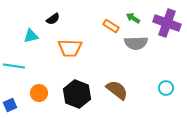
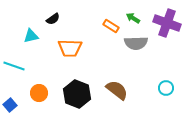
cyan line: rotated 10 degrees clockwise
blue square: rotated 16 degrees counterclockwise
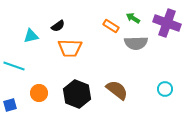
black semicircle: moved 5 px right, 7 px down
cyan circle: moved 1 px left, 1 px down
blue square: rotated 24 degrees clockwise
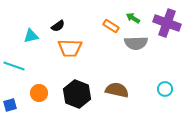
brown semicircle: rotated 25 degrees counterclockwise
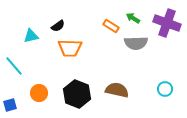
cyan line: rotated 30 degrees clockwise
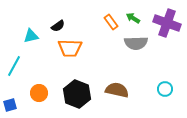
orange rectangle: moved 4 px up; rotated 21 degrees clockwise
cyan line: rotated 70 degrees clockwise
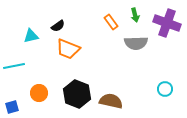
green arrow: moved 2 px right, 3 px up; rotated 136 degrees counterclockwise
orange trapezoid: moved 2 px left, 1 px down; rotated 20 degrees clockwise
cyan line: rotated 50 degrees clockwise
brown semicircle: moved 6 px left, 11 px down
blue square: moved 2 px right, 2 px down
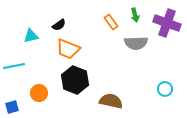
black semicircle: moved 1 px right, 1 px up
black hexagon: moved 2 px left, 14 px up
